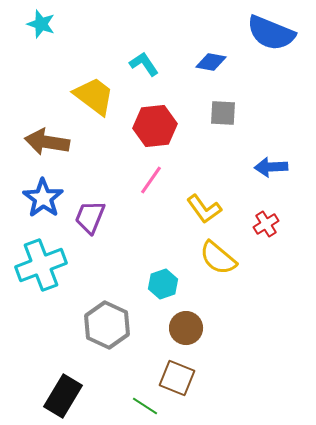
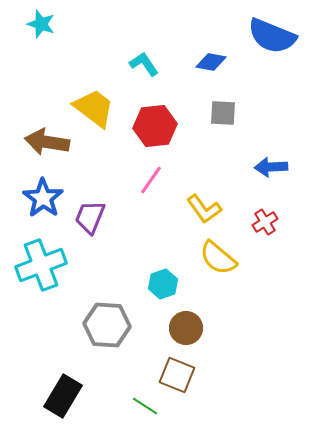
blue semicircle: moved 1 px right, 3 px down
yellow trapezoid: moved 12 px down
red cross: moved 1 px left, 2 px up
gray hexagon: rotated 21 degrees counterclockwise
brown square: moved 3 px up
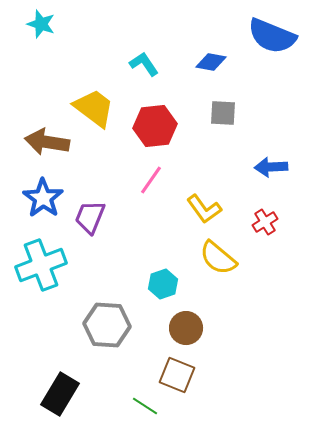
black rectangle: moved 3 px left, 2 px up
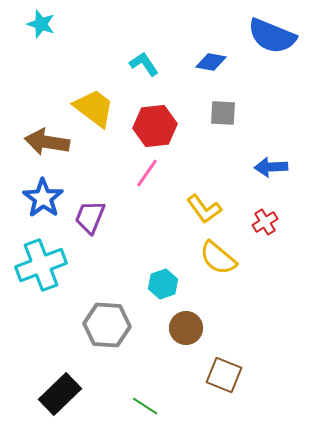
pink line: moved 4 px left, 7 px up
brown square: moved 47 px right
black rectangle: rotated 15 degrees clockwise
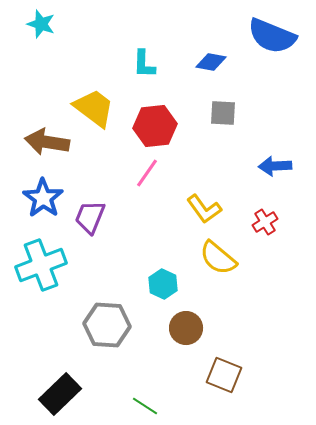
cyan L-shape: rotated 144 degrees counterclockwise
blue arrow: moved 4 px right, 1 px up
cyan hexagon: rotated 16 degrees counterclockwise
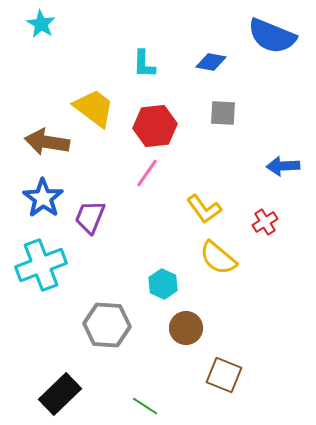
cyan star: rotated 12 degrees clockwise
blue arrow: moved 8 px right
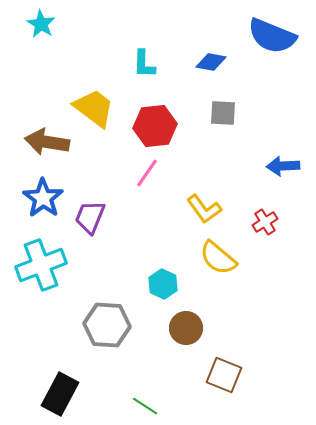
black rectangle: rotated 18 degrees counterclockwise
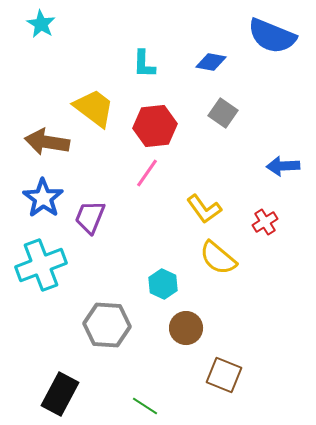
gray square: rotated 32 degrees clockwise
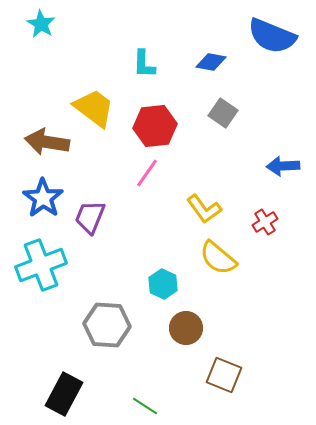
black rectangle: moved 4 px right
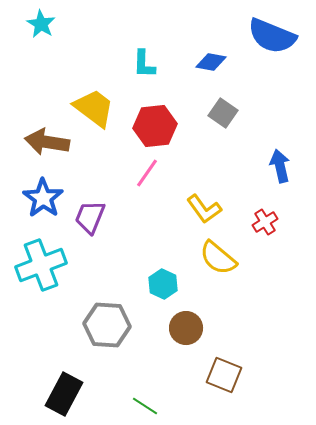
blue arrow: moved 3 px left; rotated 80 degrees clockwise
